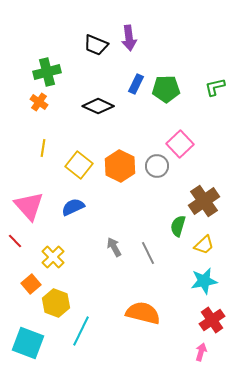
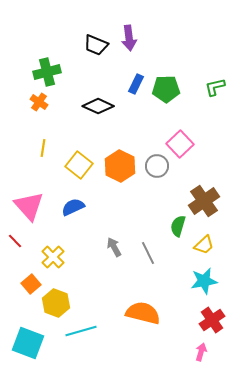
cyan line: rotated 48 degrees clockwise
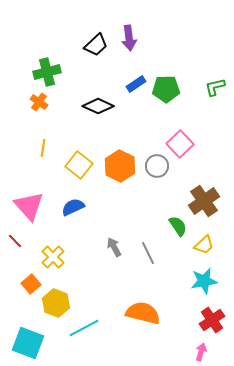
black trapezoid: rotated 65 degrees counterclockwise
blue rectangle: rotated 30 degrees clockwise
green semicircle: rotated 130 degrees clockwise
cyan line: moved 3 px right, 3 px up; rotated 12 degrees counterclockwise
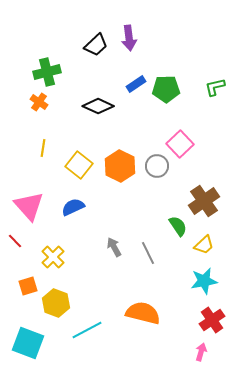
orange square: moved 3 px left, 2 px down; rotated 24 degrees clockwise
cyan line: moved 3 px right, 2 px down
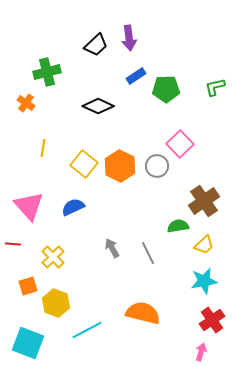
blue rectangle: moved 8 px up
orange cross: moved 13 px left, 1 px down
yellow square: moved 5 px right, 1 px up
green semicircle: rotated 65 degrees counterclockwise
red line: moved 2 px left, 3 px down; rotated 42 degrees counterclockwise
gray arrow: moved 2 px left, 1 px down
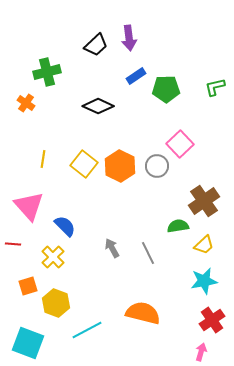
yellow line: moved 11 px down
blue semicircle: moved 8 px left, 19 px down; rotated 70 degrees clockwise
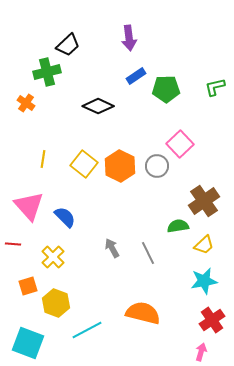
black trapezoid: moved 28 px left
blue semicircle: moved 9 px up
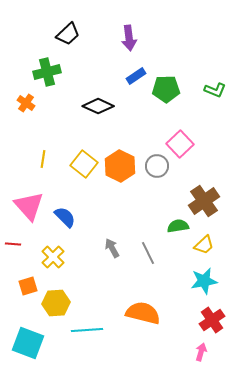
black trapezoid: moved 11 px up
green L-shape: moved 3 px down; rotated 145 degrees counterclockwise
yellow hexagon: rotated 24 degrees counterclockwise
cyan line: rotated 24 degrees clockwise
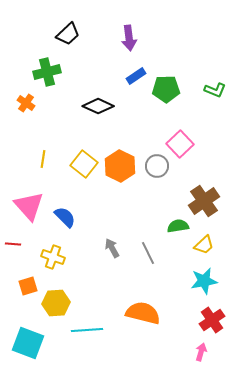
yellow cross: rotated 25 degrees counterclockwise
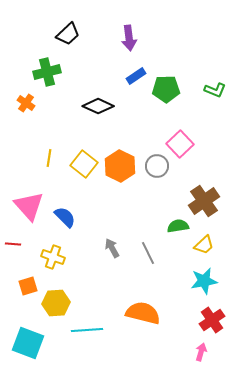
yellow line: moved 6 px right, 1 px up
